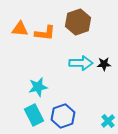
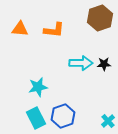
brown hexagon: moved 22 px right, 4 px up
orange L-shape: moved 9 px right, 3 px up
cyan rectangle: moved 2 px right, 3 px down
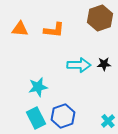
cyan arrow: moved 2 px left, 2 px down
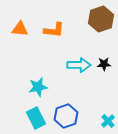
brown hexagon: moved 1 px right, 1 px down
blue hexagon: moved 3 px right
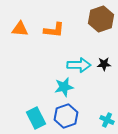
cyan star: moved 26 px right
cyan cross: moved 1 px left, 1 px up; rotated 24 degrees counterclockwise
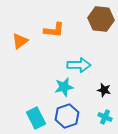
brown hexagon: rotated 25 degrees clockwise
orange triangle: moved 12 px down; rotated 42 degrees counterclockwise
black star: moved 26 px down; rotated 16 degrees clockwise
blue hexagon: moved 1 px right
cyan cross: moved 2 px left, 3 px up
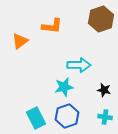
brown hexagon: rotated 25 degrees counterclockwise
orange L-shape: moved 2 px left, 4 px up
cyan cross: rotated 16 degrees counterclockwise
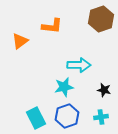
cyan cross: moved 4 px left; rotated 16 degrees counterclockwise
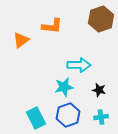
orange triangle: moved 1 px right, 1 px up
black star: moved 5 px left
blue hexagon: moved 1 px right, 1 px up
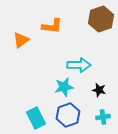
cyan cross: moved 2 px right
